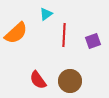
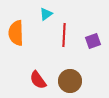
orange semicircle: rotated 130 degrees clockwise
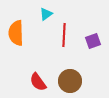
red semicircle: moved 2 px down
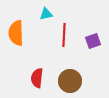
cyan triangle: rotated 24 degrees clockwise
red semicircle: moved 1 px left, 4 px up; rotated 42 degrees clockwise
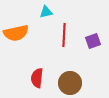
cyan triangle: moved 2 px up
orange semicircle: rotated 100 degrees counterclockwise
brown circle: moved 2 px down
